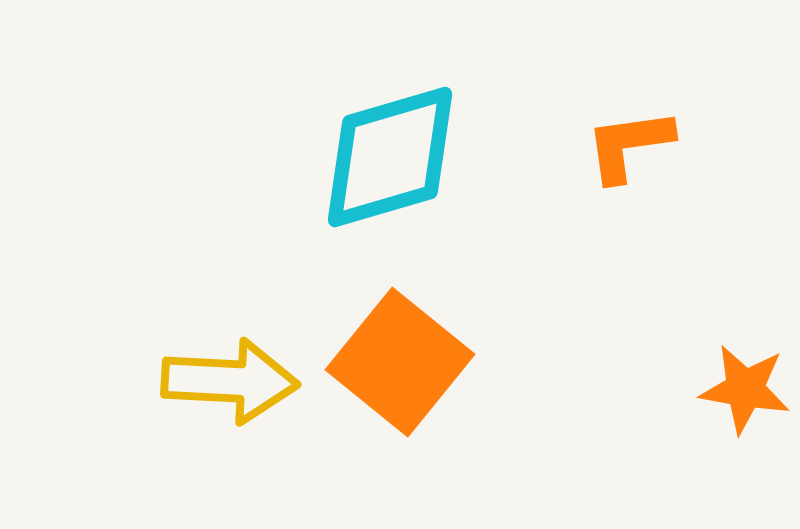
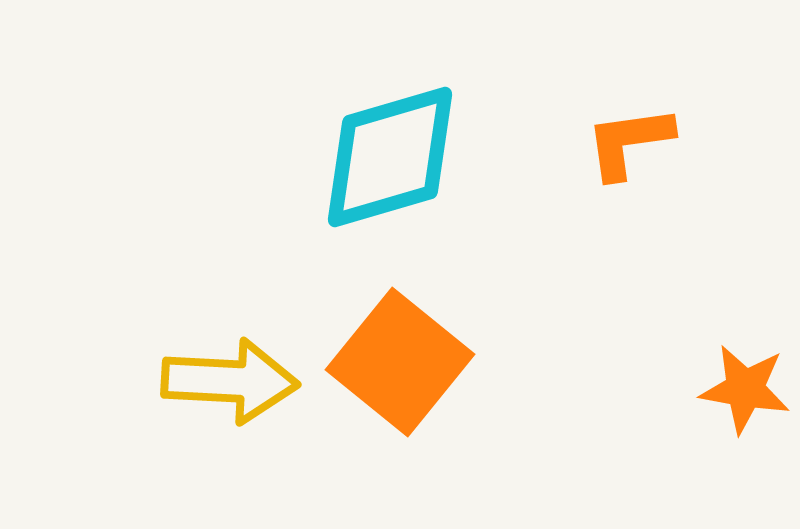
orange L-shape: moved 3 px up
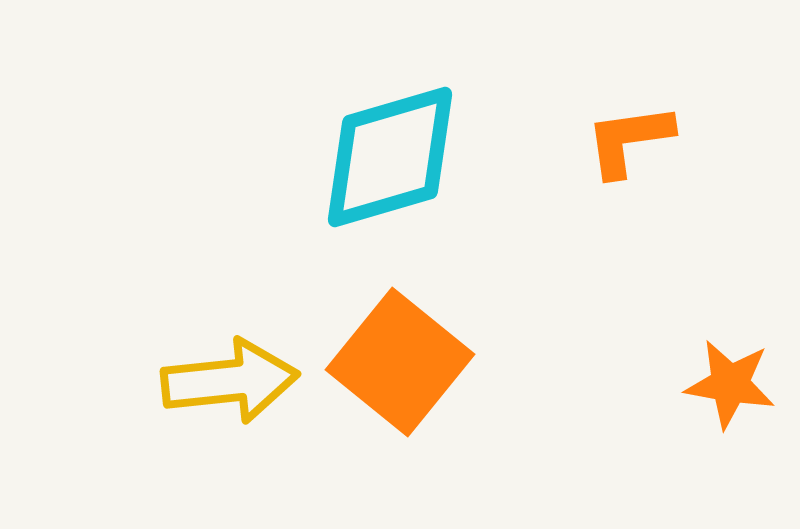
orange L-shape: moved 2 px up
yellow arrow: rotated 9 degrees counterclockwise
orange star: moved 15 px left, 5 px up
